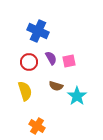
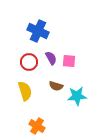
pink square: rotated 16 degrees clockwise
cyan star: rotated 30 degrees clockwise
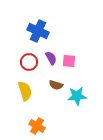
brown semicircle: moved 1 px up
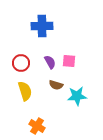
blue cross: moved 4 px right, 5 px up; rotated 25 degrees counterclockwise
purple semicircle: moved 1 px left, 4 px down
red circle: moved 8 px left, 1 px down
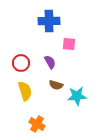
blue cross: moved 7 px right, 5 px up
pink square: moved 17 px up
orange cross: moved 2 px up
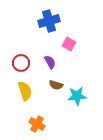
blue cross: rotated 15 degrees counterclockwise
pink square: rotated 24 degrees clockwise
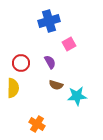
pink square: rotated 32 degrees clockwise
yellow semicircle: moved 12 px left, 3 px up; rotated 18 degrees clockwise
